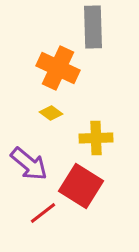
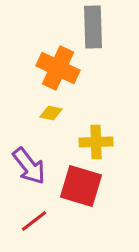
yellow diamond: rotated 25 degrees counterclockwise
yellow cross: moved 4 px down
purple arrow: moved 2 px down; rotated 12 degrees clockwise
red square: rotated 15 degrees counterclockwise
red line: moved 9 px left, 8 px down
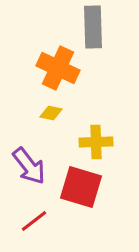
red square: moved 1 px down
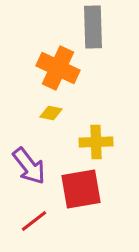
red square: moved 2 px down; rotated 27 degrees counterclockwise
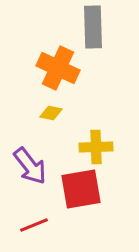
yellow cross: moved 5 px down
purple arrow: moved 1 px right
red line: moved 4 px down; rotated 16 degrees clockwise
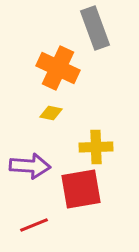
gray rectangle: moved 2 px right, 1 px down; rotated 18 degrees counterclockwise
purple arrow: rotated 48 degrees counterclockwise
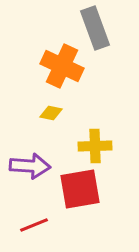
orange cross: moved 4 px right, 2 px up
yellow cross: moved 1 px left, 1 px up
red square: moved 1 px left
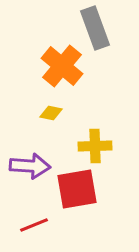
orange cross: rotated 15 degrees clockwise
red square: moved 3 px left
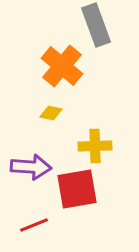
gray rectangle: moved 1 px right, 3 px up
purple arrow: moved 1 px right, 1 px down
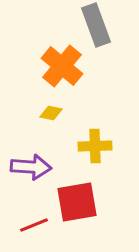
red square: moved 13 px down
